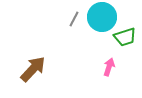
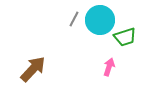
cyan circle: moved 2 px left, 3 px down
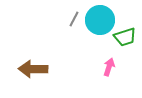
brown arrow: rotated 132 degrees counterclockwise
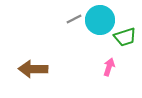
gray line: rotated 35 degrees clockwise
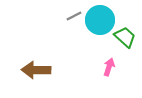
gray line: moved 3 px up
green trapezoid: rotated 120 degrees counterclockwise
brown arrow: moved 3 px right, 1 px down
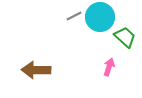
cyan circle: moved 3 px up
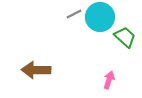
gray line: moved 2 px up
pink arrow: moved 13 px down
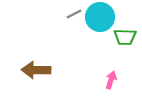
green trapezoid: rotated 140 degrees clockwise
pink arrow: moved 2 px right
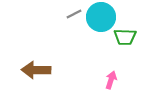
cyan circle: moved 1 px right
